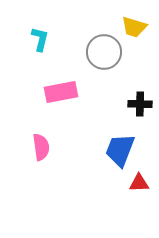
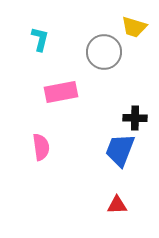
black cross: moved 5 px left, 14 px down
red triangle: moved 22 px left, 22 px down
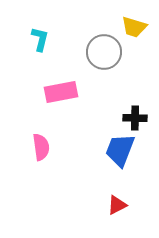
red triangle: rotated 25 degrees counterclockwise
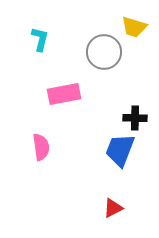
pink rectangle: moved 3 px right, 2 px down
red triangle: moved 4 px left, 3 px down
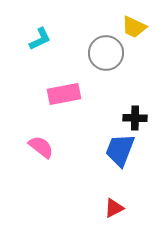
yellow trapezoid: rotated 8 degrees clockwise
cyan L-shape: rotated 50 degrees clockwise
gray circle: moved 2 px right, 1 px down
pink semicircle: rotated 44 degrees counterclockwise
red triangle: moved 1 px right
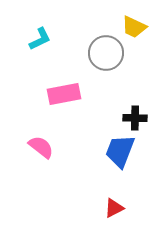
blue trapezoid: moved 1 px down
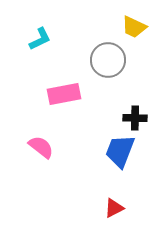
gray circle: moved 2 px right, 7 px down
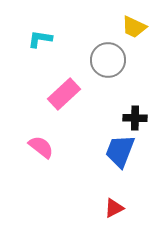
cyan L-shape: rotated 145 degrees counterclockwise
pink rectangle: rotated 32 degrees counterclockwise
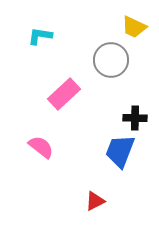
cyan L-shape: moved 3 px up
gray circle: moved 3 px right
red triangle: moved 19 px left, 7 px up
